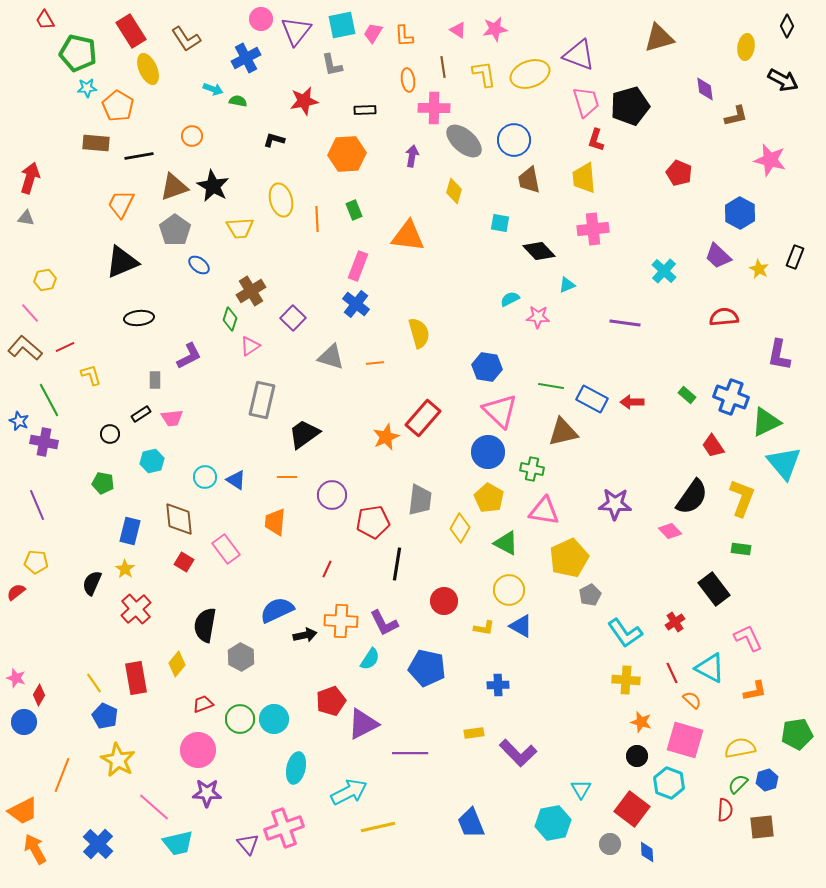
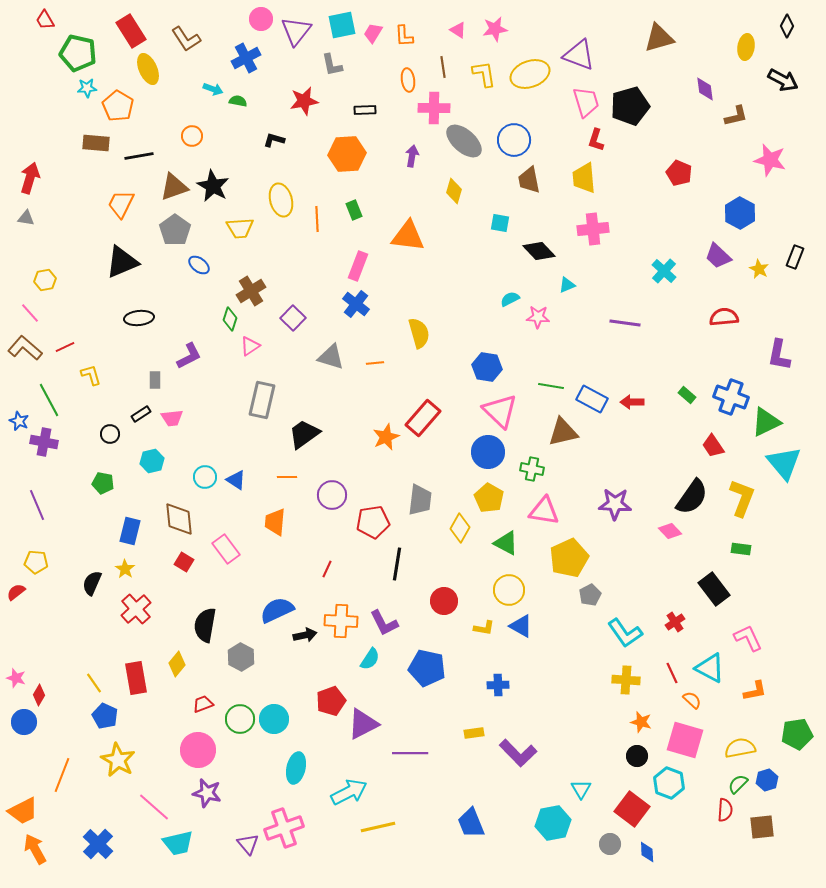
purple star at (207, 793): rotated 12 degrees clockwise
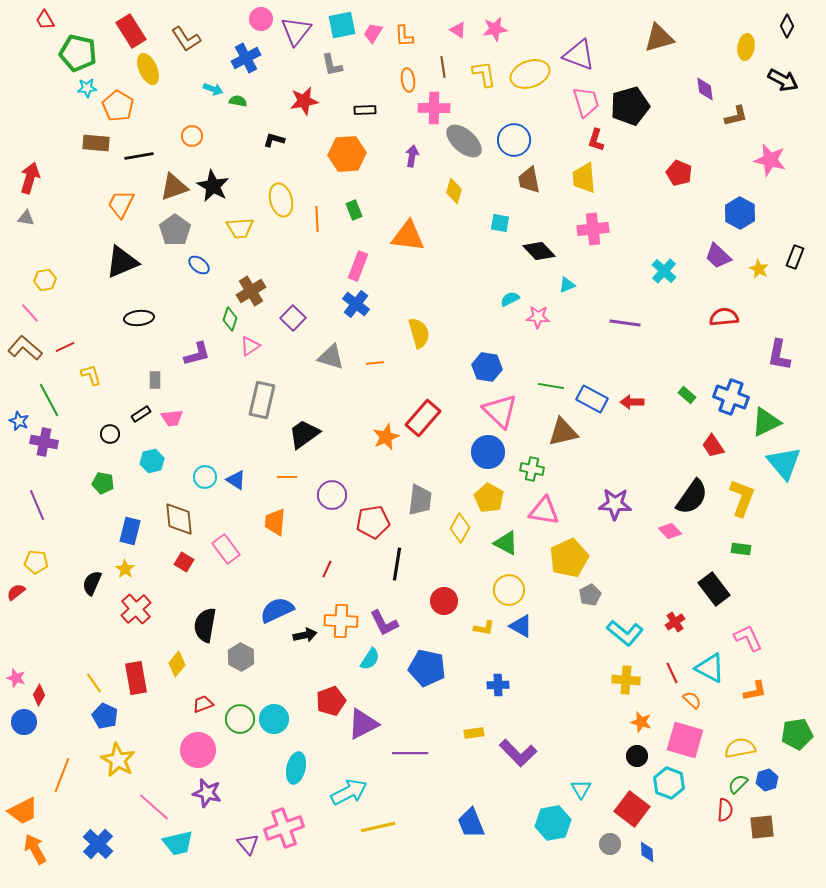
purple L-shape at (189, 356): moved 8 px right, 2 px up; rotated 12 degrees clockwise
cyan L-shape at (625, 633): rotated 15 degrees counterclockwise
